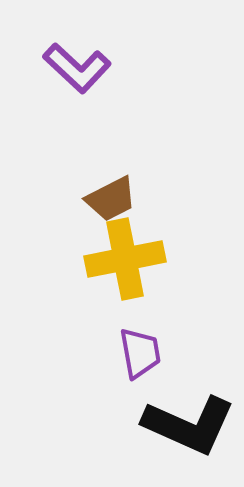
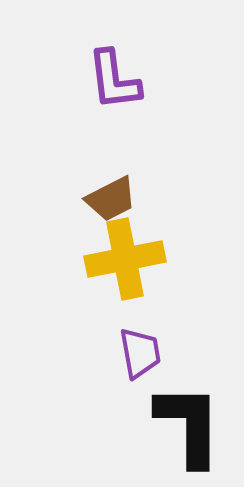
purple L-shape: moved 37 px right, 12 px down; rotated 40 degrees clockwise
black L-shape: rotated 114 degrees counterclockwise
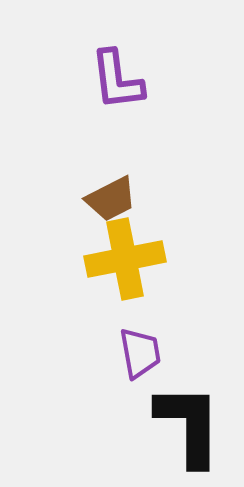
purple L-shape: moved 3 px right
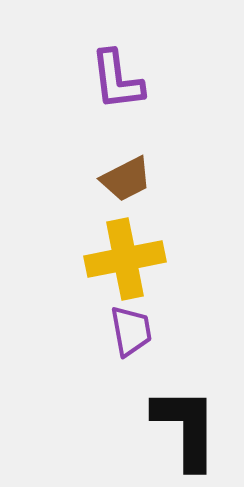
brown trapezoid: moved 15 px right, 20 px up
purple trapezoid: moved 9 px left, 22 px up
black L-shape: moved 3 px left, 3 px down
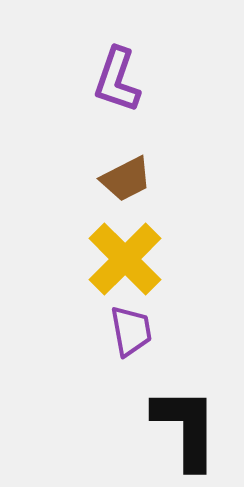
purple L-shape: rotated 26 degrees clockwise
yellow cross: rotated 34 degrees counterclockwise
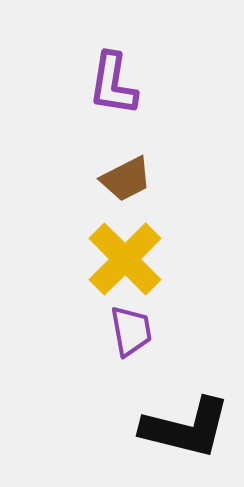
purple L-shape: moved 4 px left, 4 px down; rotated 10 degrees counterclockwise
black L-shape: rotated 104 degrees clockwise
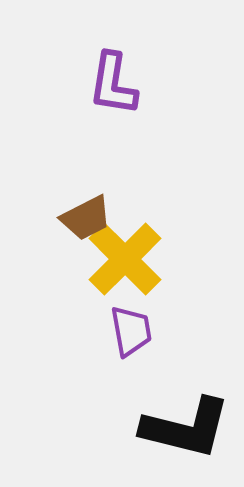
brown trapezoid: moved 40 px left, 39 px down
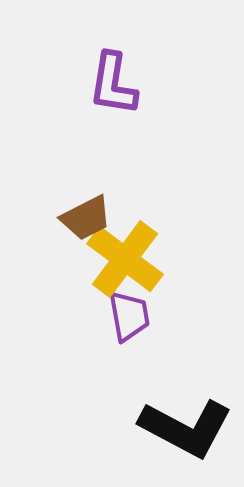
yellow cross: rotated 8 degrees counterclockwise
purple trapezoid: moved 2 px left, 15 px up
black L-shape: rotated 14 degrees clockwise
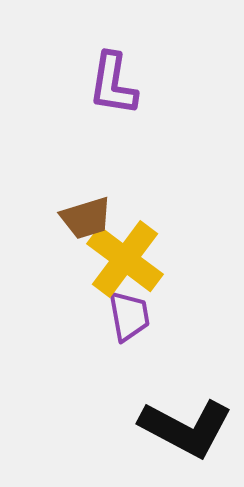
brown trapezoid: rotated 10 degrees clockwise
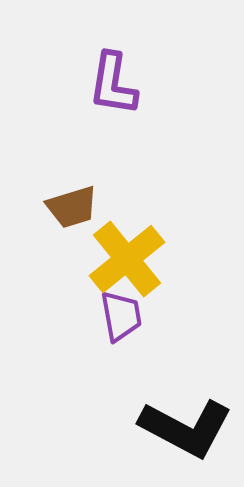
brown trapezoid: moved 14 px left, 11 px up
yellow cross: moved 2 px right; rotated 14 degrees clockwise
purple trapezoid: moved 8 px left
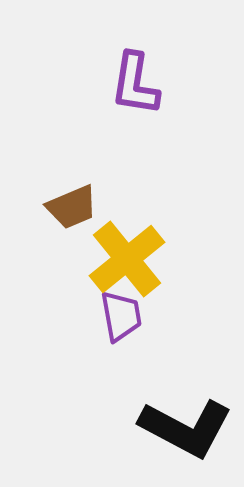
purple L-shape: moved 22 px right
brown trapezoid: rotated 6 degrees counterclockwise
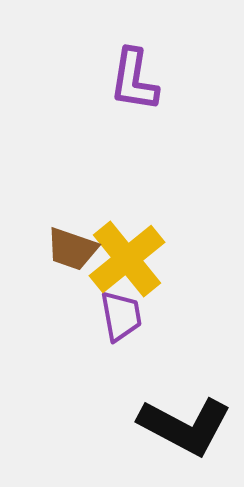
purple L-shape: moved 1 px left, 4 px up
brown trapezoid: moved 42 px down; rotated 42 degrees clockwise
black L-shape: moved 1 px left, 2 px up
